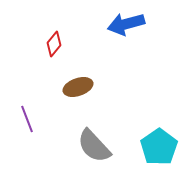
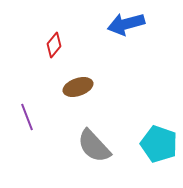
red diamond: moved 1 px down
purple line: moved 2 px up
cyan pentagon: moved 3 px up; rotated 18 degrees counterclockwise
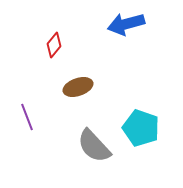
cyan pentagon: moved 18 px left, 16 px up
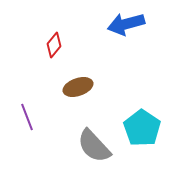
cyan pentagon: moved 1 px right; rotated 15 degrees clockwise
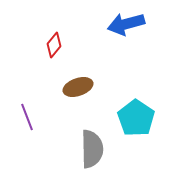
cyan pentagon: moved 6 px left, 10 px up
gray semicircle: moved 2 px left, 3 px down; rotated 138 degrees counterclockwise
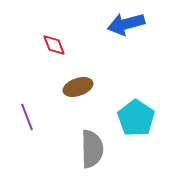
red diamond: rotated 60 degrees counterclockwise
